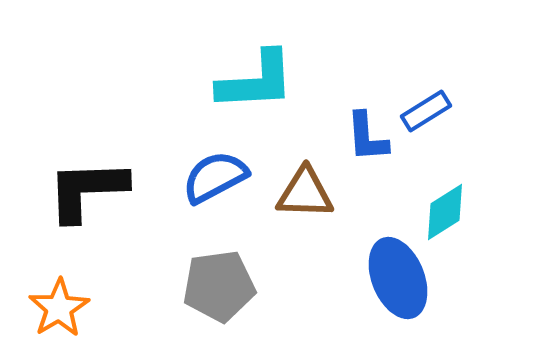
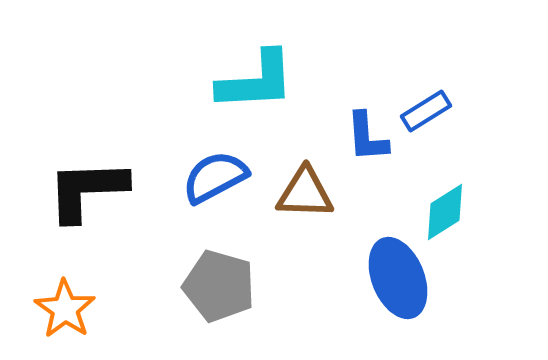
gray pentagon: rotated 24 degrees clockwise
orange star: moved 6 px right, 1 px down; rotated 6 degrees counterclockwise
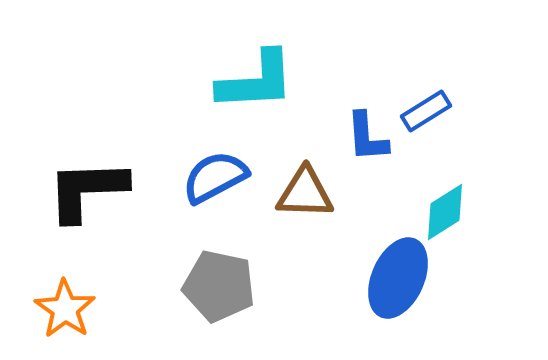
blue ellipse: rotated 46 degrees clockwise
gray pentagon: rotated 4 degrees counterclockwise
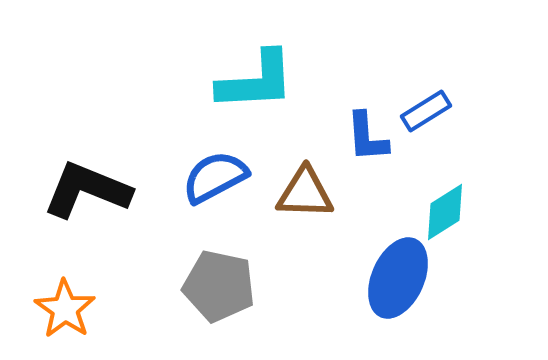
black L-shape: rotated 24 degrees clockwise
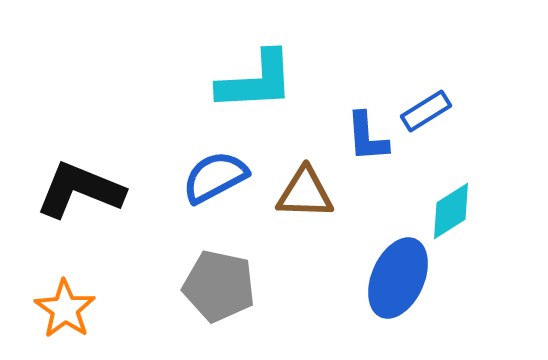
black L-shape: moved 7 px left
cyan diamond: moved 6 px right, 1 px up
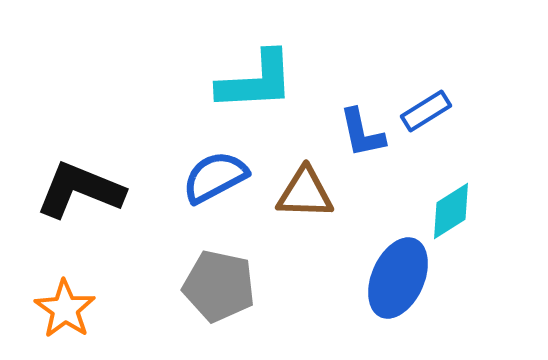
blue L-shape: moved 5 px left, 4 px up; rotated 8 degrees counterclockwise
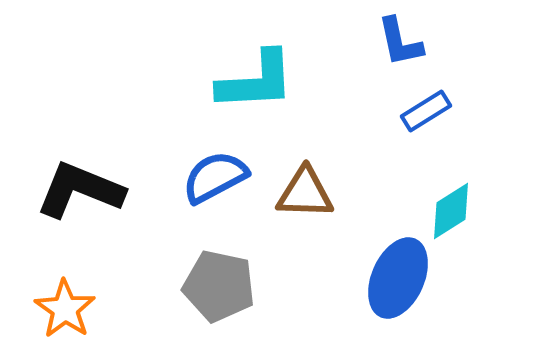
blue L-shape: moved 38 px right, 91 px up
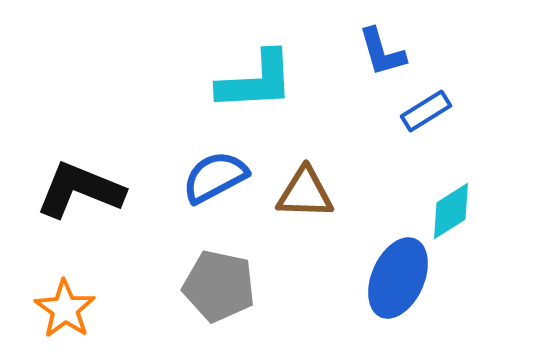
blue L-shape: moved 18 px left, 10 px down; rotated 4 degrees counterclockwise
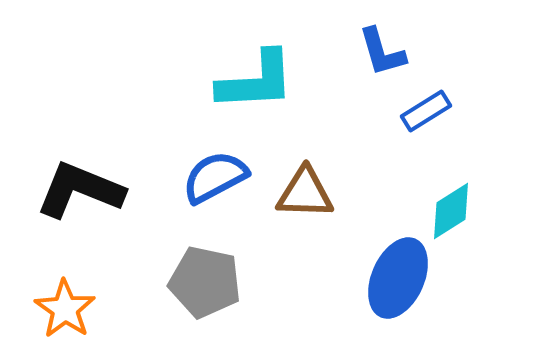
gray pentagon: moved 14 px left, 4 px up
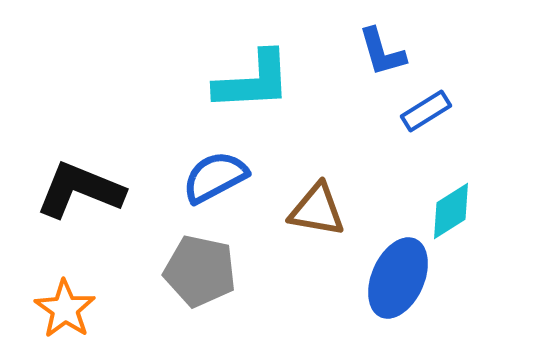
cyan L-shape: moved 3 px left
brown triangle: moved 12 px right, 17 px down; rotated 8 degrees clockwise
gray pentagon: moved 5 px left, 11 px up
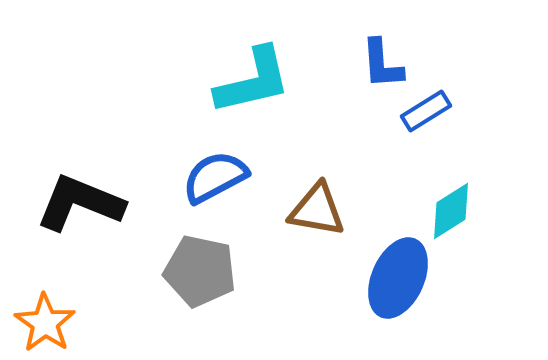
blue L-shape: moved 12 px down; rotated 12 degrees clockwise
cyan L-shape: rotated 10 degrees counterclockwise
black L-shape: moved 13 px down
orange star: moved 20 px left, 14 px down
